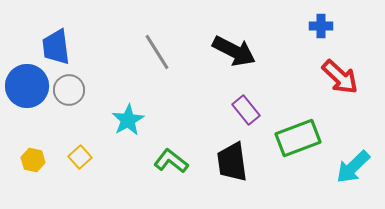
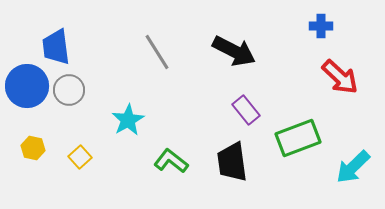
yellow hexagon: moved 12 px up
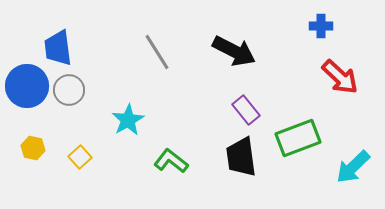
blue trapezoid: moved 2 px right, 1 px down
black trapezoid: moved 9 px right, 5 px up
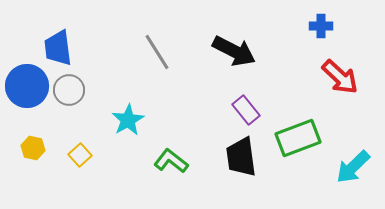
yellow square: moved 2 px up
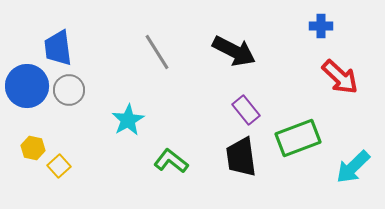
yellow square: moved 21 px left, 11 px down
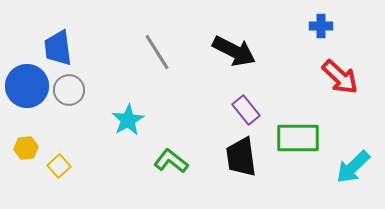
green rectangle: rotated 21 degrees clockwise
yellow hexagon: moved 7 px left; rotated 20 degrees counterclockwise
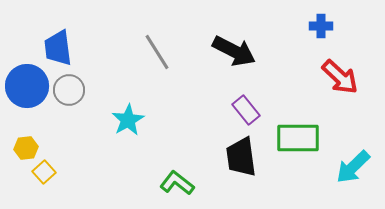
green L-shape: moved 6 px right, 22 px down
yellow square: moved 15 px left, 6 px down
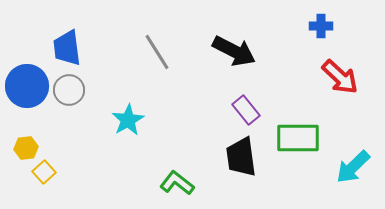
blue trapezoid: moved 9 px right
